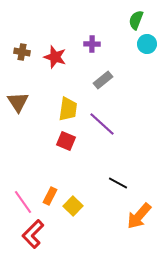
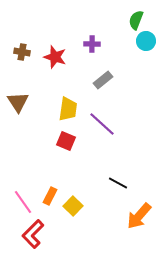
cyan circle: moved 1 px left, 3 px up
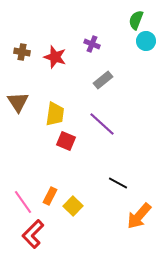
purple cross: rotated 21 degrees clockwise
yellow trapezoid: moved 13 px left, 5 px down
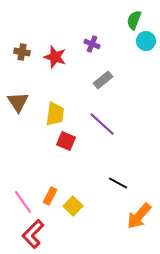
green semicircle: moved 2 px left
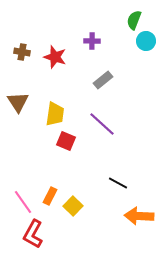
purple cross: moved 3 px up; rotated 21 degrees counterclockwise
orange arrow: rotated 52 degrees clockwise
red L-shape: rotated 16 degrees counterclockwise
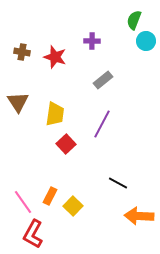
purple line: rotated 76 degrees clockwise
red square: moved 3 px down; rotated 24 degrees clockwise
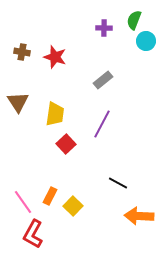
purple cross: moved 12 px right, 13 px up
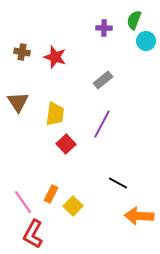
orange rectangle: moved 1 px right, 2 px up
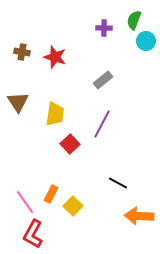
red square: moved 4 px right
pink line: moved 2 px right
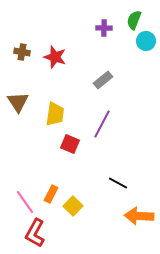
red square: rotated 24 degrees counterclockwise
red L-shape: moved 2 px right, 1 px up
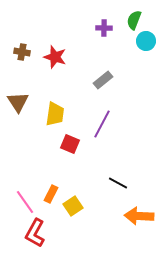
yellow square: rotated 12 degrees clockwise
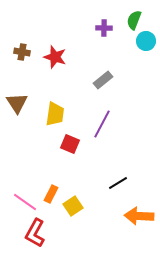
brown triangle: moved 1 px left, 1 px down
black line: rotated 60 degrees counterclockwise
pink line: rotated 20 degrees counterclockwise
